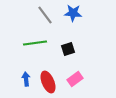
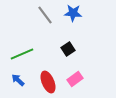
green line: moved 13 px left, 11 px down; rotated 15 degrees counterclockwise
black square: rotated 16 degrees counterclockwise
blue arrow: moved 8 px left, 1 px down; rotated 40 degrees counterclockwise
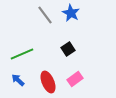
blue star: moved 2 px left; rotated 24 degrees clockwise
